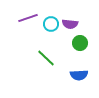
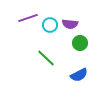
cyan circle: moved 1 px left, 1 px down
blue semicircle: rotated 24 degrees counterclockwise
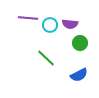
purple line: rotated 24 degrees clockwise
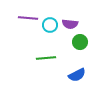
green circle: moved 1 px up
green line: rotated 48 degrees counterclockwise
blue semicircle: moved 2 px left
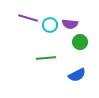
purple line: rotated 12 degrees clockwise
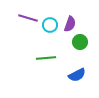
purple semicircle: rotated 77 degrees counterclockwise
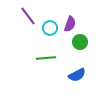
purple line: moved 2 px up; rotated 36 degrees clockwise
cyan circle: moved 3 px down
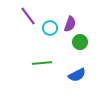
green line: moved 4 px left, 5 px down
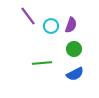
purple semicircle: moved 1 px right, 1 px down
cyan circle: moved 1 px right, 2 px up
green circle: moved 6 px left, 7 px down
blue semicircle: moved 2 px left, 1 px up
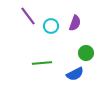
purple semicircle: moved 4 px right, 2 px up
green circle: moved 12 px right, 4 px down
